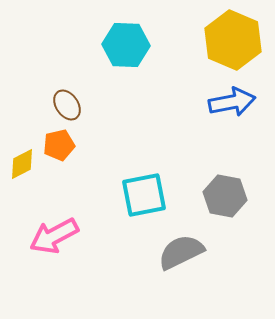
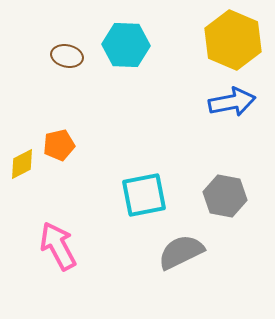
brown ellipse: moved 49 px up; rotated 44 degrees counterclockwise
pink arrow: moved 4 px right, 10 px down; rotated 90 degrees clockwise
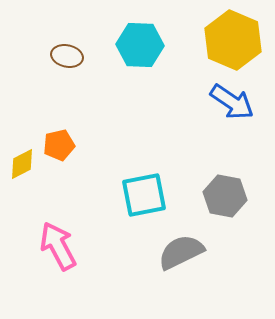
cyan hexagon: moved 14 px right
blue arrow: rotated 45 degrees clockwise
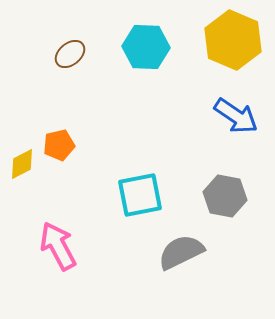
cyan hexagon: moved 6 px right, 2 px down
brown ellipse: moved 3 px right, 2 px up; rotated 52 degrees counterclockwise
blue arrow: moved 4 px right, 14 px down
cyan square: moved 4 px left
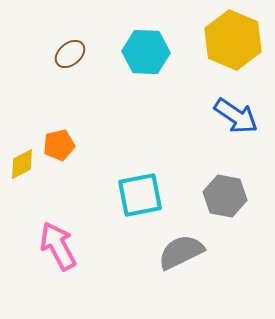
cyan hexagon: moved 5 px down
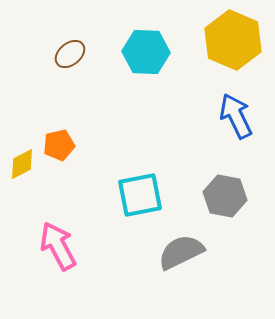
blue arrow: rotated 150 degrees counterclockwise
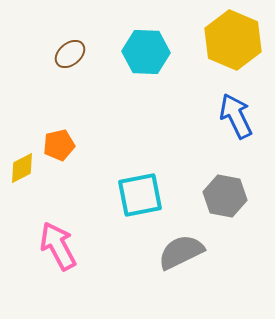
yellow diamond: moved 4 px down
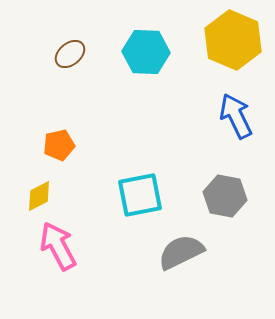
yellow diamond: moved 17 px right, 28 px down
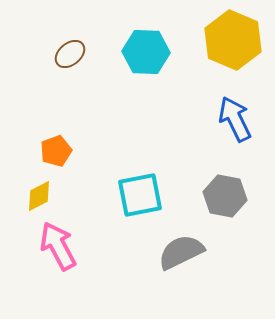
blue arrow: moved 1 px left, 3 px down
orange pentagon: moved 3 px left, 6 px down; rotated 8 degrees counterclockwise
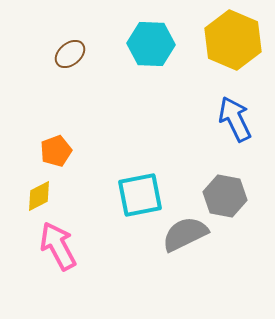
cyan hexagon: moved 5 px right, 8 px up
gray semicircle: moved 4 px right, 18 px up
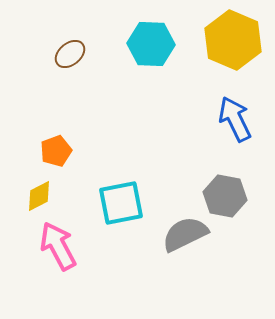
cyan square: moved 19 px left, 8 px down
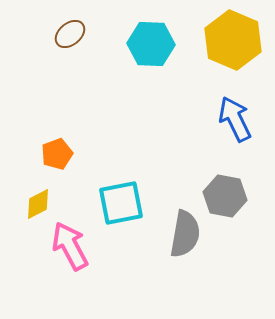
brown ellipse: moved 20 px up
orange pentagon: moved 1 px right, 3 px down
yellow diamond: moved 1 px left, 8 px down
gray semicircle: rotated 126 degrees clockwise
pink arrow: moved 12 px right
